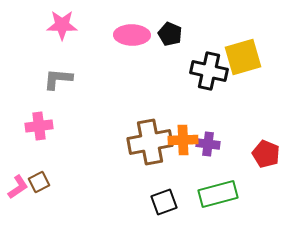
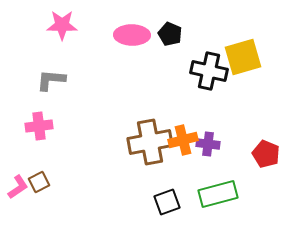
gray L-shape: moved 7 px left, 1 px down
orange cross: rotated 12 degrees counterclockwise
black square: moved 3 px right
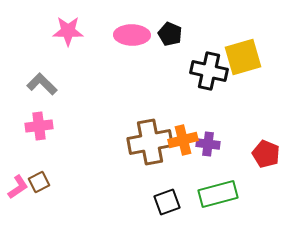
pink star: moved 6 px right, 6 px down
gray L-shape: moved 9 px left, 4 px down; rotated 40 degrees clockwise
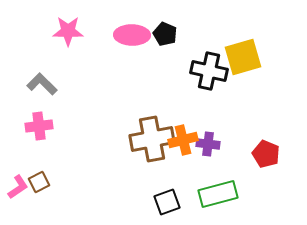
black pentagon: moved 5 px left
brown cross: moved 2 px right, 3 px up
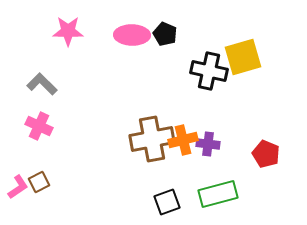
pink cross: rotated 32 degrees clockwise
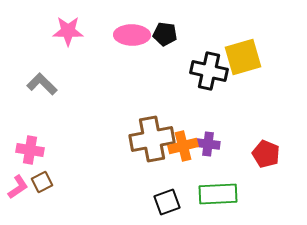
black pentagon: rotated 15 degrees counterclockwise
pink cross: moved 9 px left, 24 px down; rotated 16 degrees counterclockwise
orange cross: moved 6 px down
brown square: moved 3 px right
green rectangle: rotated 12 degrees clockwise
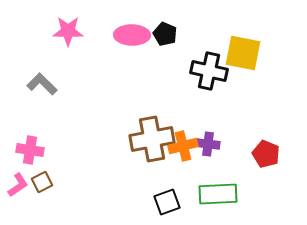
black pentagon: rotated 15 degrees clockwise
yellow square: moved 4 px up; rotated 27 degrees clockwise
pink L-shape: moved 2 px up
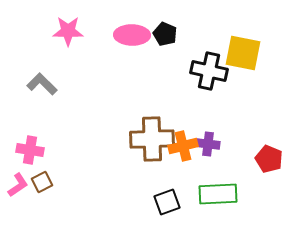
brown cross: rotated 9 degrees clockwise
red pentagon: moved 3 px right, 5 px down
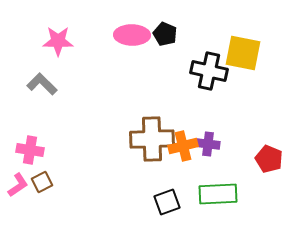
pink star: moved 10 px left, 10 px down
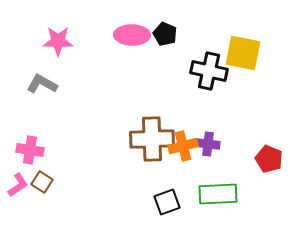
gray L-shape: rotated 16 degrees counterclockwise
brown square: rotated 30 degrees counterclockwise
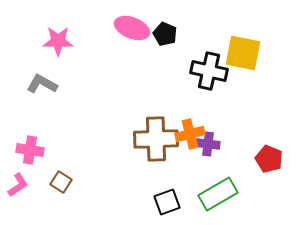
pink ellipse: moved 7 px up; rotated 20 degrees clockwise
brown cross: moved 4 px right
orange cross: moved 7 px right, 12 px up
brown square: moved 19 px right
green rectangle: rotated 27 degrees counterclockwise
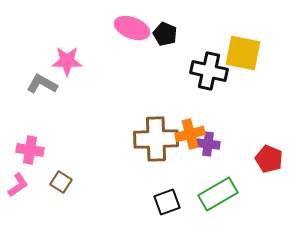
pink star: moved 9 px right, 20 px down
